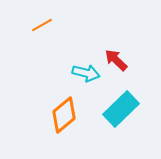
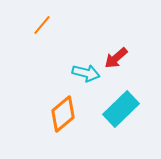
orange line: rotated 20 degrees counterclockwise
red arrow: moved 2 px up; rotated 85 degrees counterclockwise
orange diamond: moved 1 px left, 1 px up
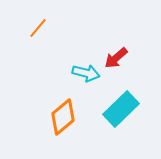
orange line: moved 4 px left, 3 px down
orange diamond: moved 3 px down
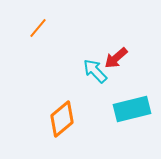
cyan arrow: moved 9 px right, 2 px up; rotated 148 degrees counterclockwise
cyan rectangle: moved 11 px right; rotated 30 degrees clockwise
orange diamond: moved 1 px left, 2 px down
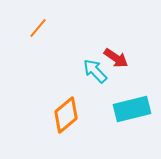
red arrow: rotated 105 degrees counterclockwise
orange diamond: moved 4 px right, 4 px up
